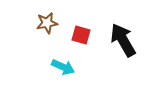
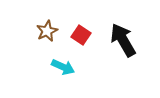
brown star: moved 8 px down; rotated 15 degrees counterclockwise
red square: rotated 18 degrees clockwise
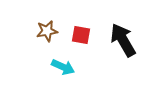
brown star: rotated 15 degrees clockwise
red square: rotated 24 degrees counterclockwise
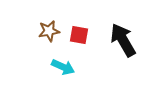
brown star: moved 2 px right
red square: moved 2 px left
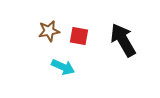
red square: moved 1 px down
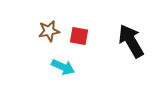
black arrow: moved 8 px right, 1 px down
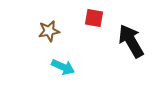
red square: moved 15 px right, 18 px up
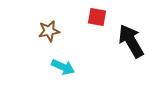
red square: moved 3 px right, 1 px up
